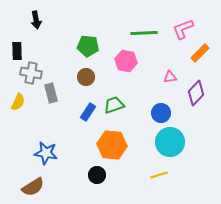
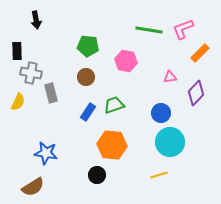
green line: moved 5 px right, 3 px up; rotated 12 degrees clockwise
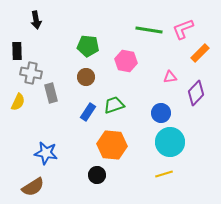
yellow line: moved 5 px right, 1 px up
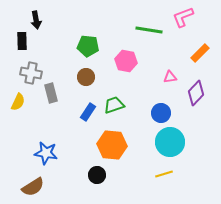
pink L-shape: moved 12 px up
black rectangle: moved 5 px right, 10 px up
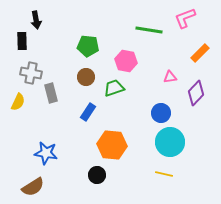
pink L-shape: moved 2 px right, 1 px down
green trapezoid: moved 17 px up
yellow line: rotated 30 degrees clockwise
